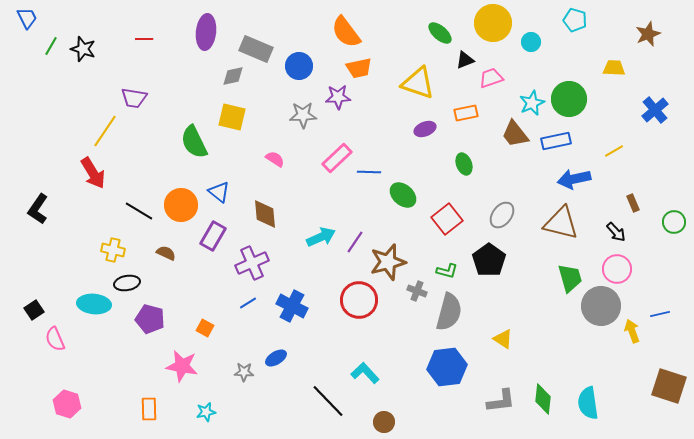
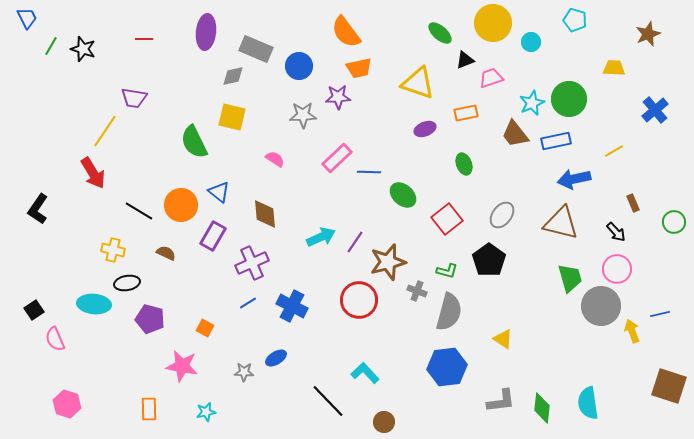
green diamond at (543, 399): moved 1 px left, 9 px down
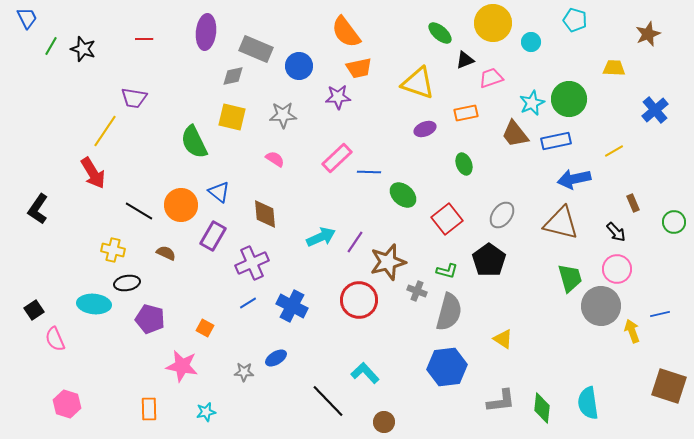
gray star at (303, 115): moved 20 px left
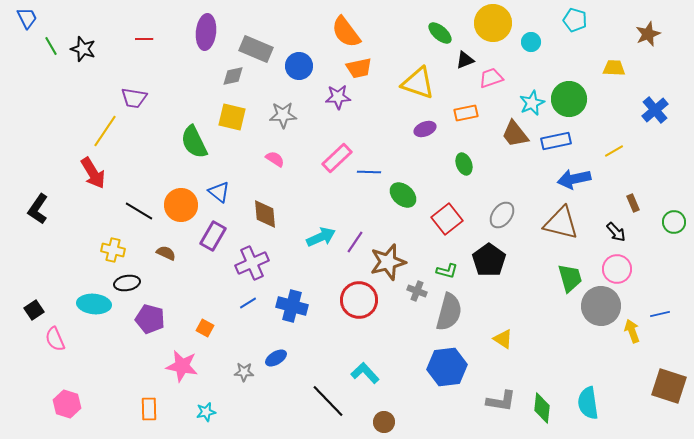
green line at (51, 46): rotated 60 degrees counterclockwise
blue cross at (292, 306): rotated 12 degrees counterclockwise
gray L-shape at (501, 401): rotated 16 degrees clockwise
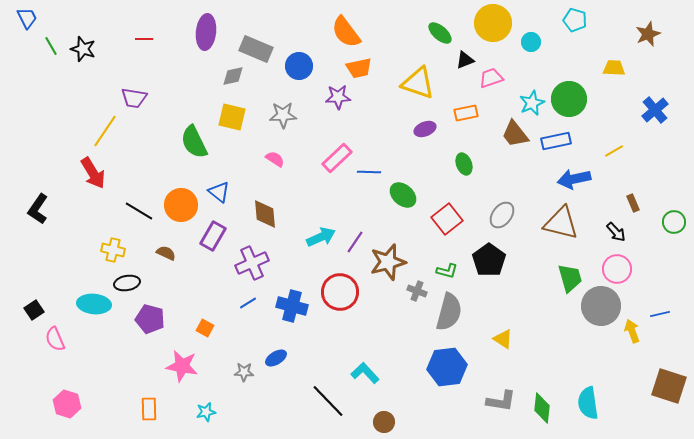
red circle at (359, 300): moved 19 px left, 8 px up
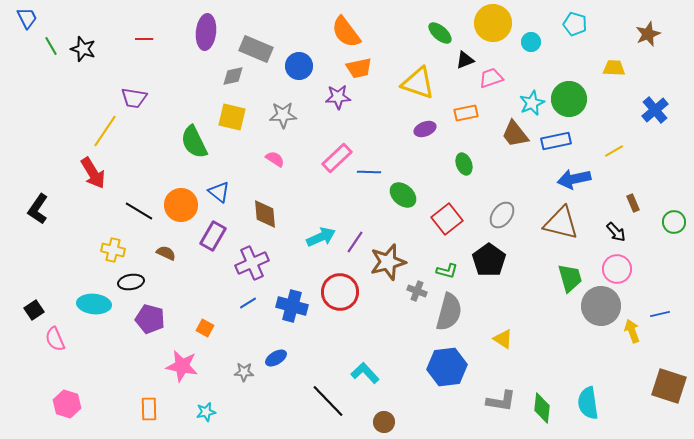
cyan pentagon at (575, 20): moved 4 px down
black ellipse at (127, 283): moved 4 px right, 1 px up
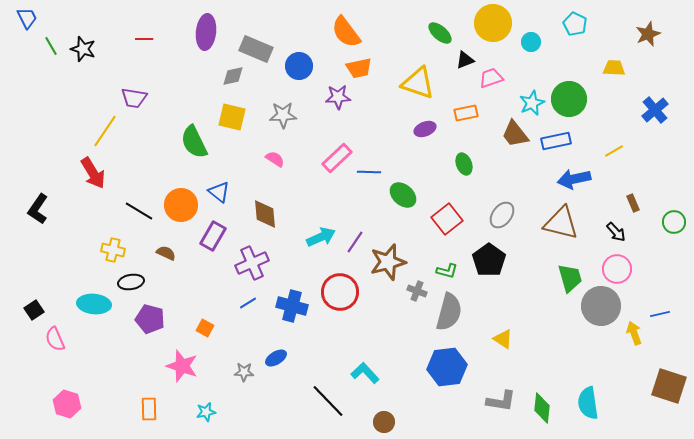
cyan pentagon at (575, 24): rotated 10 degrees clockwise
yellow arrow at (632, 331): moved 2 px right, 2 px down
pink star at (182, 366): rotated 8 degrees clockwise
